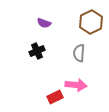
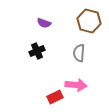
brown hexagon: moved 2 px left, 1 px up; rotated 20 degrees counterclockwise
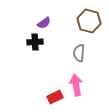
purple semicircle: rotated 56 degrees counterclockwise
black cross: moved 2 px left, 9 px up; rotated 21 degrees clockwise
pink arrow: rotated 105 degrees counterclockwise
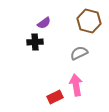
gray semicircle: rotated 60 degrees clockwise
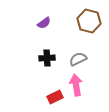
black cross: moved 12 px right, 16 px down
gray semicircle: moved 1 px left, 6 px down
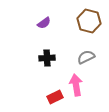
gray semicircle: moved 8 px right, 2 px up
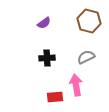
red rectangle: rotated 21 degrees clockwise
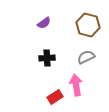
brown hexagon: moved 1 px left, 4 px down
red rectangle: rotated 28 degrees counterclockwise
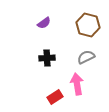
pink arrow: moved 1 px right, 1 px up
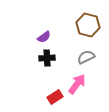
purple semicircle: moved 14 px down
pink arrow: rotated 45 degrees clockwise
